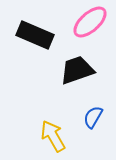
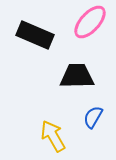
pink ellipse: rotated 6 degrees counterclockwise
black trapezoid: moved 6 px down; rotated 18 degrees clockwise
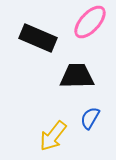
black rectangle: moved 3 px right, 3 px down
blue semicircle: moved 3 px left, 1 px down
yellow arrow: rotated 112 degrees counterclockwise
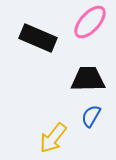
black trapezoid: moved 11 px right, 3 px down
blue semicircle: moved 1 px right, 2 px up
yellow arrow: moved 2 px down
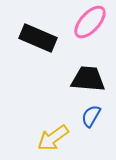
black trapezoid: rotated 6 degrees clockwise
yellow arrow: rotated 16 degrees clockwise
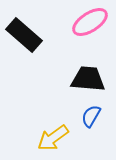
pink ellipse: rotated 15 degrees clockwise
black rectangle: moved 14 px left, 3 px up; rotated 18 degrees clockwise
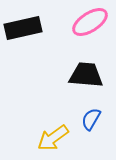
black rectangle: moved 1 px left, 7 px up; rotated 54 degrees counterclockwise
black trapezoid: moved 2 px left, 4 px up
blue semicircle: moved 3 px down
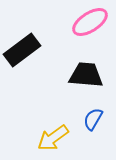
black rectangle: moved 1 px left, 22 px down; rotated 24 degrees counterclockwise
blue semicircle: moved 2 px right
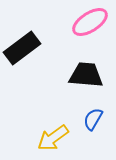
black rectangle: moved 2 px up
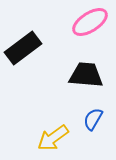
black rectangle: moved 1 px right
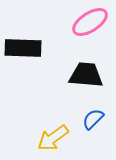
black rectangle: rotated 39 degrees clockwise
blue semicircle: rotated 15 degrees clockwise
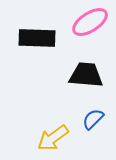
black rectangle: moved 14 px right, 10 px up
